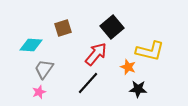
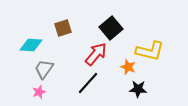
black square: moved 1 px left, 1 px down
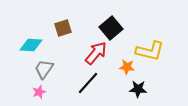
red arrow: moved 1 px up
orange star: moved 1 px left; rotated 14 degrees counterclockwise
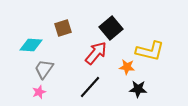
black line: moved 2 px right, 4 px down
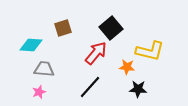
gray trapezoid: rotated 60 degrees clockwise
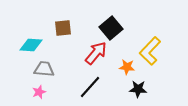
brown square: rotated 12 degrees clockwise
yellow L-shape: rotated 120 degrees clockwise
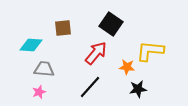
black square: moved 4 px up; rotated 15 degrees counterclockwise
yellow L-shape: rotated 52 degrees clockwise
black star: rotated 12 degrees counterclockwise
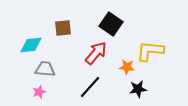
cyan diamond: rotated 10 degrees counterclockwise
gray trapezoid: moved 1 px right
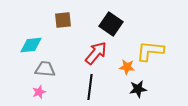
brown square: moved 8 px up
black line: rotated 35 degrees counterclockwise
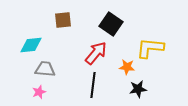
yellow L-shape: moved 3 px up
black line: moved 3 px right, 2 px up
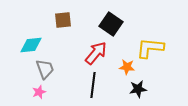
gray trapezoid: rotated 65 degrees clockwise
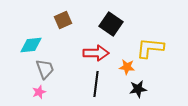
brown square: rotated 18 degrees counterclockwise
red arrow: rotated 50 degrees clockwise
black line: moved 3 px right, 1 px up
